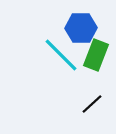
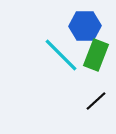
blue hexagon: moved 4 px right, 2 px up
black line: moved 4 px right, 3 px up
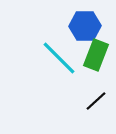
cyan line: moved 2 px left, 3 px down
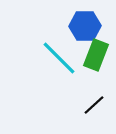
black line: moved 2 px left, 4 px down
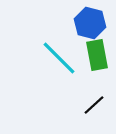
blue hexagon: moved 5 px right, 3 px up; rotated 16 degrees clockwise
green rectangle: moved 1 px right; rotated 32 degrees counterclockwise
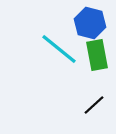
cyan line: moved 9 px up; rotated 6 degrees counterclockwise
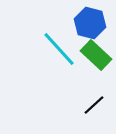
cyan line: rotated 9 degrees clockwise
green rectangle: moved 1 px left; rotated 36 degrees counterclockwise
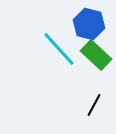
blue hexagon: moved 1 px left, 1 px down
black line: rotated 20 degrees counterclockwise
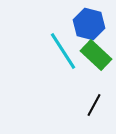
cyan line: moved 4 px right, 2 px down; rotated 9 degrees clockwise
